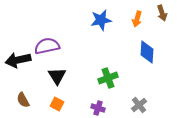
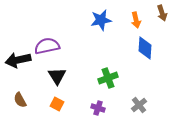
orange arrow: moved 1 px left, 1 px down; rotated 28 degrees counterclockwise
blue diamond: moved 2 px left, 4 px up
brown semicircle: moved 3 px left
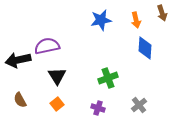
orange square: rotated 24 degrees clockwise
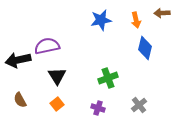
brown arrow: rotated 105 degrees clockwise
blue diamond: rotated 10 degrees clockwise
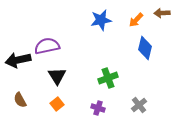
orange arrow: rotated 56 degrees clockwise
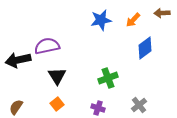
orange arrow: moved 3 px left
blue diamond: rotated 40 degrees clockwise
brown semicircle: moved 4 px left, 7 px down; rotated 63 degrees clockwise
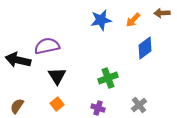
black arrow: rotated 25 degrees clockwise
brown semicircle: moved 1 px right, 1 px up
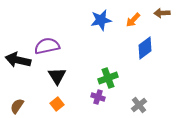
purple cross: moved 11 px up
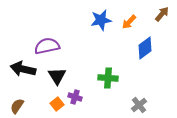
brown arrow: moved 1 px down; rotated 133 degrees clockwise
orange arrow: moved 4 px left, 2 px down
black arrow: moved 5 px right, 9 px down
green cross: rotated 24 degrees clockwise
purple cross: moved 23 px left
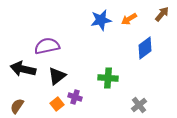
orange arrow: moved 3 px up; rotated 14 degrees clockwise
black triangle: rotated 24 degrees clockwise
